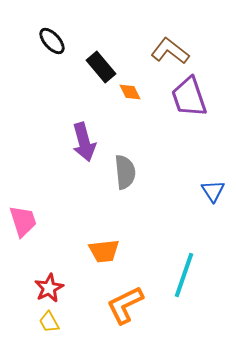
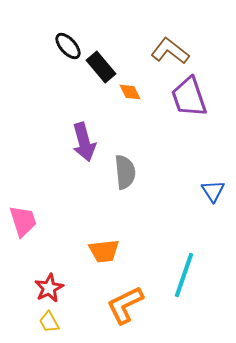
black ellipse: moved 16 px right, 5 px down
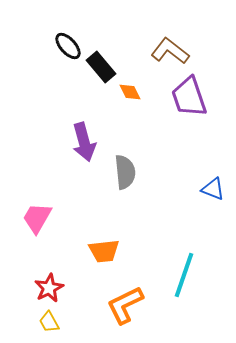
blue triangle: moved 2 px up; rotated 35 degrees counterclockwise
pink trapezoid: moved 14 px right, 3 px up; rotated 132 degrees counterclockwise
